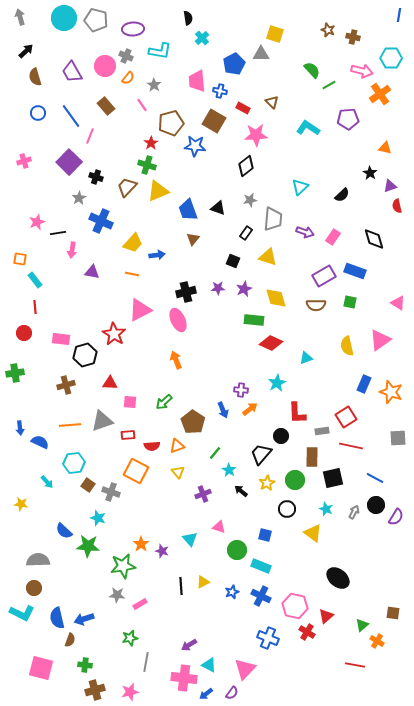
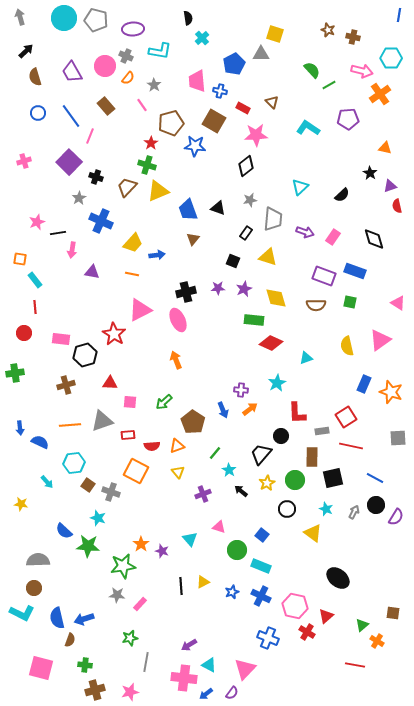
purple rectangle at (324, 276): rotated 50 degrees clockwise
blue square at (265, 535): moved 3 px left; rotated 24 degrees clockwise
pink rectangle at (140, 604): rotated 16 degrees counterclockwise
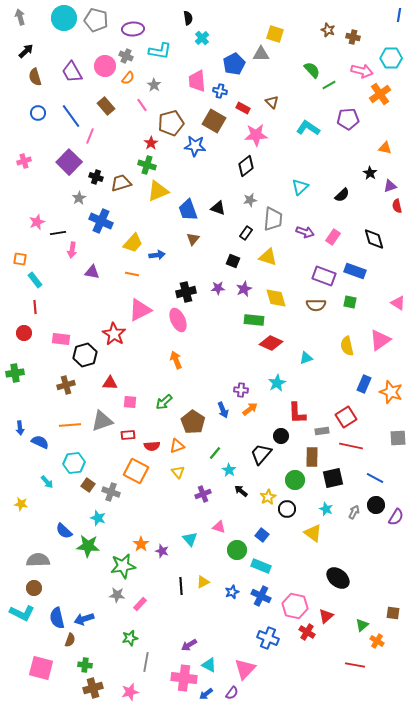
brown trapezoid at (127, 187): moved 6 px left, 4 px up; rotated 30 degrees clockwise
yellow star at (267, 483): moved 1 px right, 14 px down
brown cross at (95, 690): moved 2 px left, 2 px up
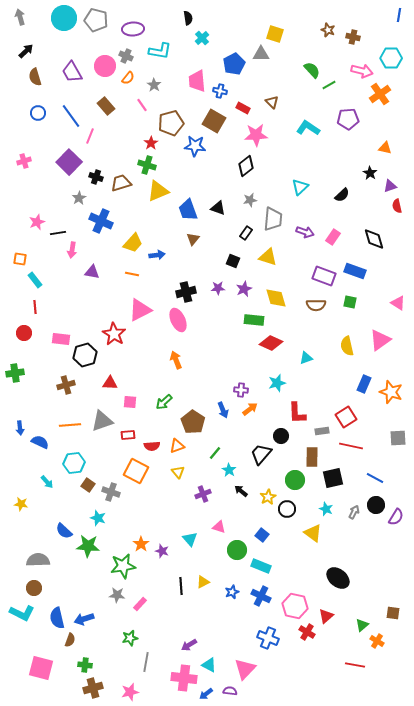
cyan star at (277, 383): rotated 12 degrees clockwise
purple semicircle at (232, 693): moved 2 px left, 2 px up; rotated 120 degrees counterclockwise
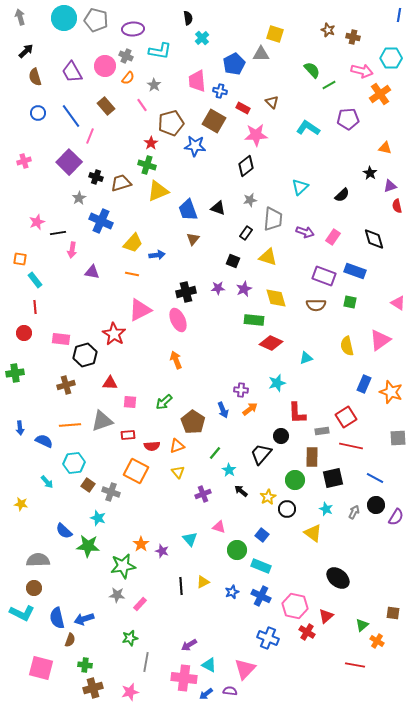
blue semicircle at (40, 442): moved 4 px right, 1 px up
